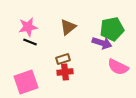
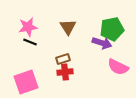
brown triangle: rotated 24 degrees counterclockwise
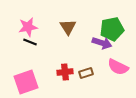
brown rectangle: moved 23 px right, 14 px down
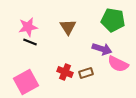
green pentagon: moved 1 px right, 9 px up; rotated 20 degrees clockwise
purple arrow: moved 6 px down
pink semicircle: moved 3 px up
red cross: rotated 28 degrees clockwise
pink square: rotated 10 degrees counterclockwise
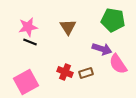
pink semicircle: rotated 30 degrees clockwise
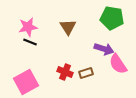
green pentagon: moved 1 px left, 2 px up
purple arrow: moved 2 px right
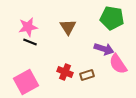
brown rectangle: moved 1 px right, 2 px down
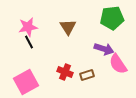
green pentagon: rotated 15 degrees counterclockwise
black line: moved 1 px left; rotated 40 degrees clockwise
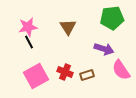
pink semicircle: moved 3 px right, 6 px down
pink square: moved 10 px right, 6 px up
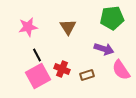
black line: moved 8 px right, 13 px down
red cross: moved 3 px left, 3 px up
pink square: moved 2 px right
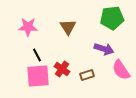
pink star: rotated 12 degrees clockwise
red cross: rotated 14 degrees clockwise
pink square: rotated 25 degrees clockwise
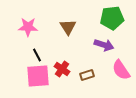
purple arrow: moved 4 px up
